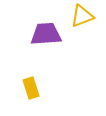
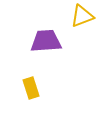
purple trapezoid: moved 7 px down
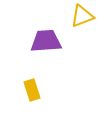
yellow rectangle: moved 1 px right, 2 px down
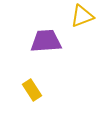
yellow rectangle: rotated 15 degrees counterclockwise
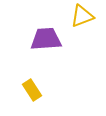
purple trapezoid: moved 2 px up
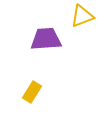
yellow rectangle: moved 2 px down; rotated 65 degrees clockwise
